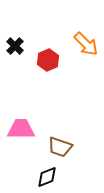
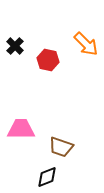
red hexagon: rotated 25 degrees counterclockwise
brown trapezoid: moved 1 px right
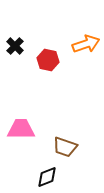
orange arrow: rotated 64 degrees counterclockwise
brown trapezoid: moved 4 px right
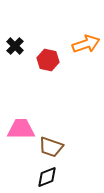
brown trapezoid: moved 14 px left
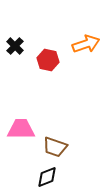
brown trapezoid: moved 4 px right
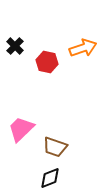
orange arrow: moved 3 px left, 4 px down
red hexagon: moved 1 px left, 2 px down
pink trapezoid: rotated 44 degrees counterclockwise
black diamond: moved 3 px right, 1 px down
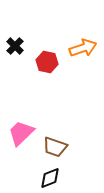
pink trapezoid: moved 4 px down
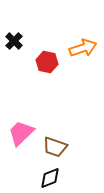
black cross: moved 1 px left, 5 px up
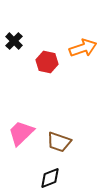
brown trapezoid: moved 4 px right, 5 px up
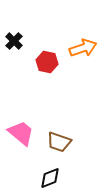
pink trapezoid: rotated 84 degrees clockwise
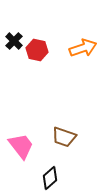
red hexagon: moved 10 px left, 12 px up
pink trapezoid: moved 13 px down; rotated 12 degrees clockwise
brown trapezoid: moved 5 px right, 5 px up
black diamond: rotated 20 degrees counterclockwise
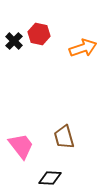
red hexagon: moved 2 px right, 16 px up
brown trapezoid: rotated 55 degrees clockwise
black diamond: rotated 45 degrees clockwise
